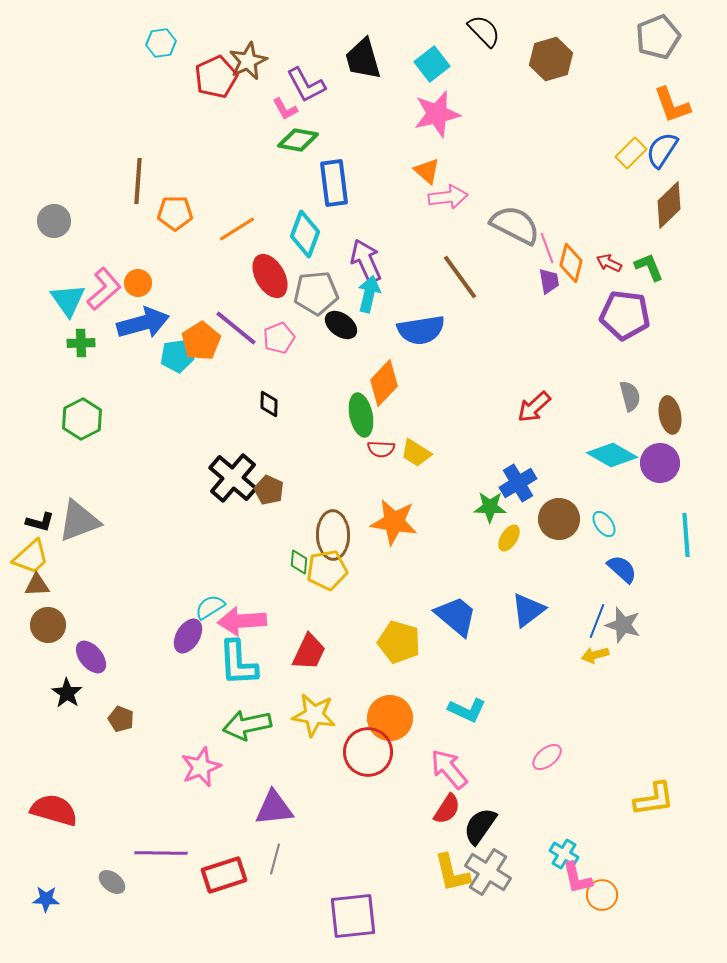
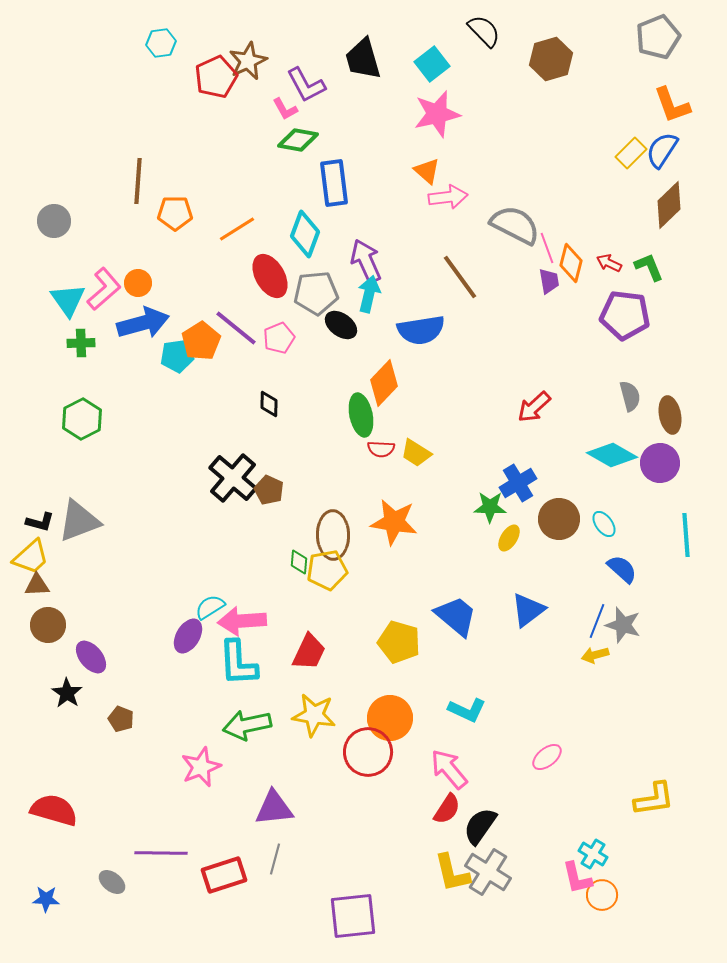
cyan cross at (564, 854): moved 29 px right
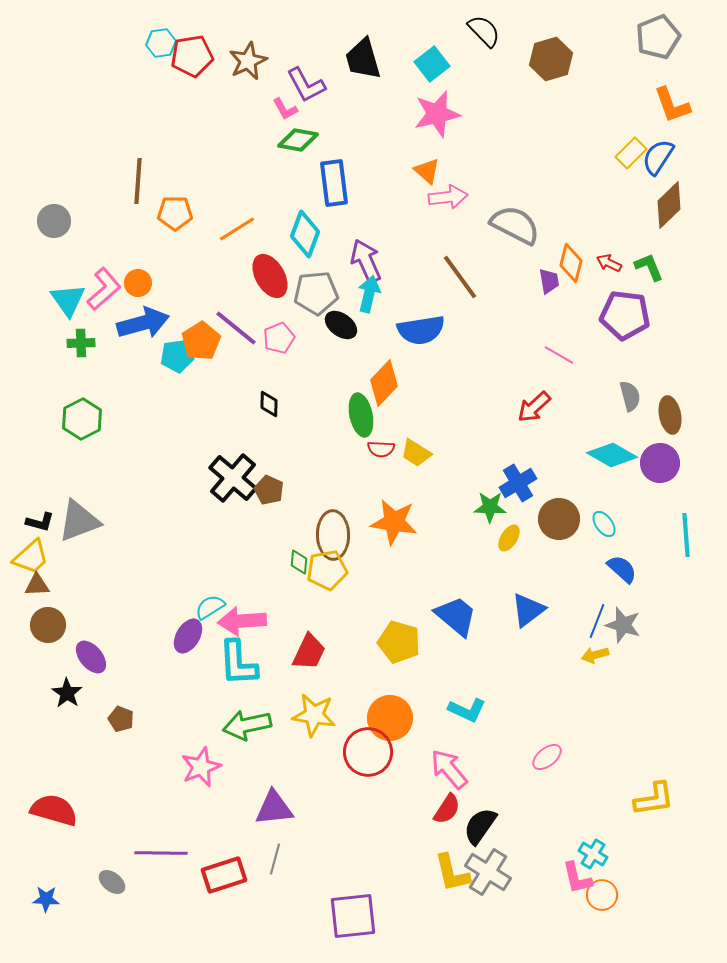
red pentagon at (216, 77): moved 24 px left, 21 px up; rotated 15 degrees clockwise
blue semicircle at (662, 150): moved 4 px left, 7 px down
pink line at (547, 248): moved 12 px right, 107 px down; rotated 40 degrees counterclockwise
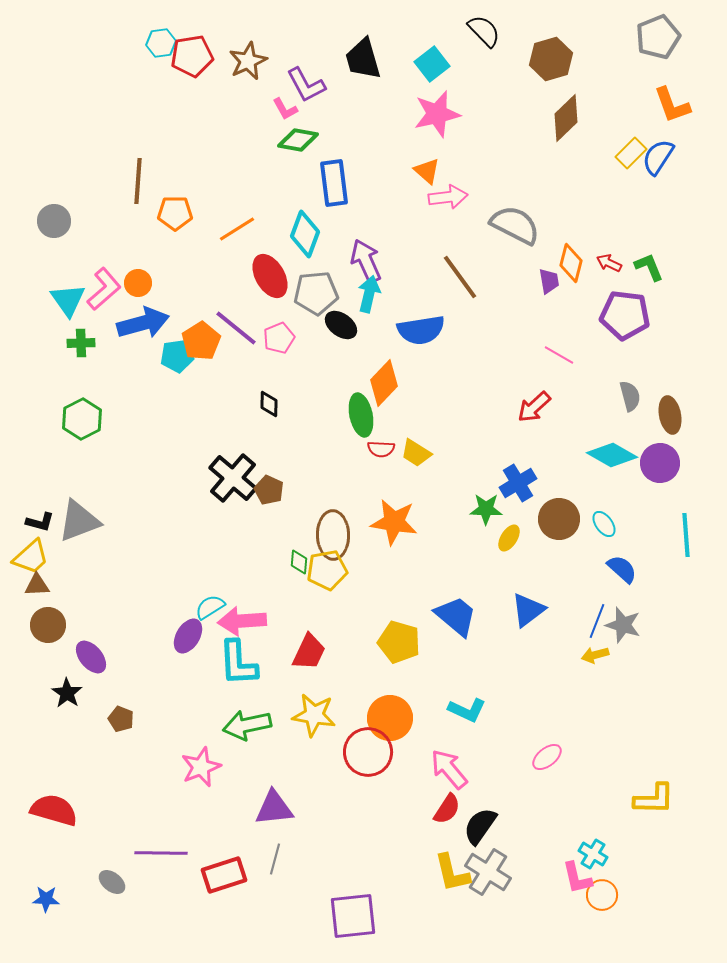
brown diamond at (669, 205): moved 103 px left, 87 px up
green star at (490, 507): moved 4 px left, 2 px down
yellow L-shape at (654, 799): rotated 9 degrees clockwise
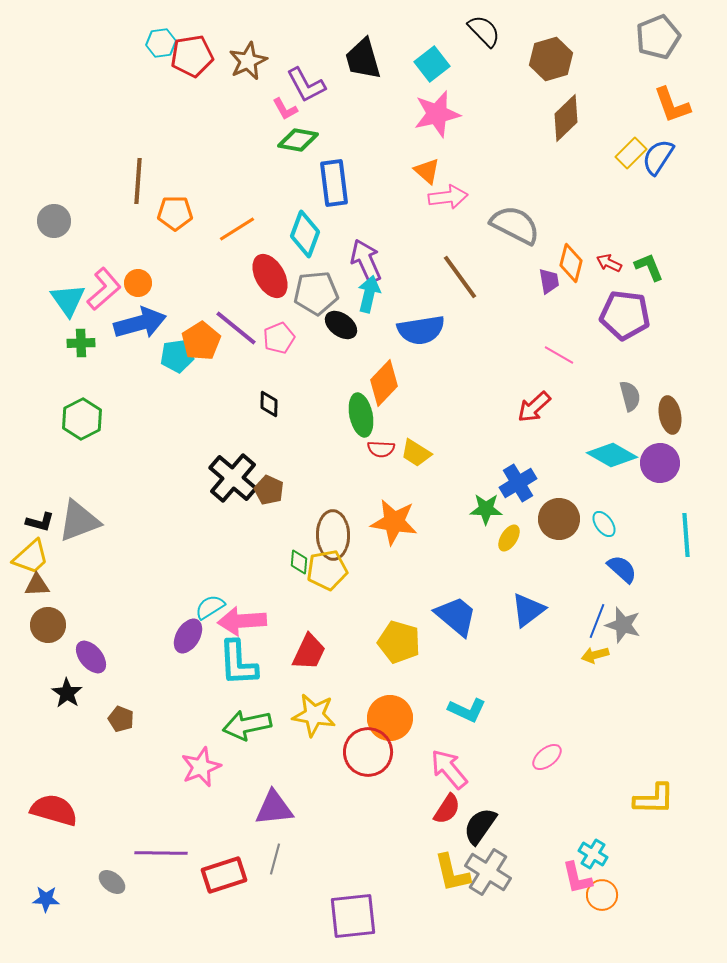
blue arrow at (143, 323): moved 3 px left
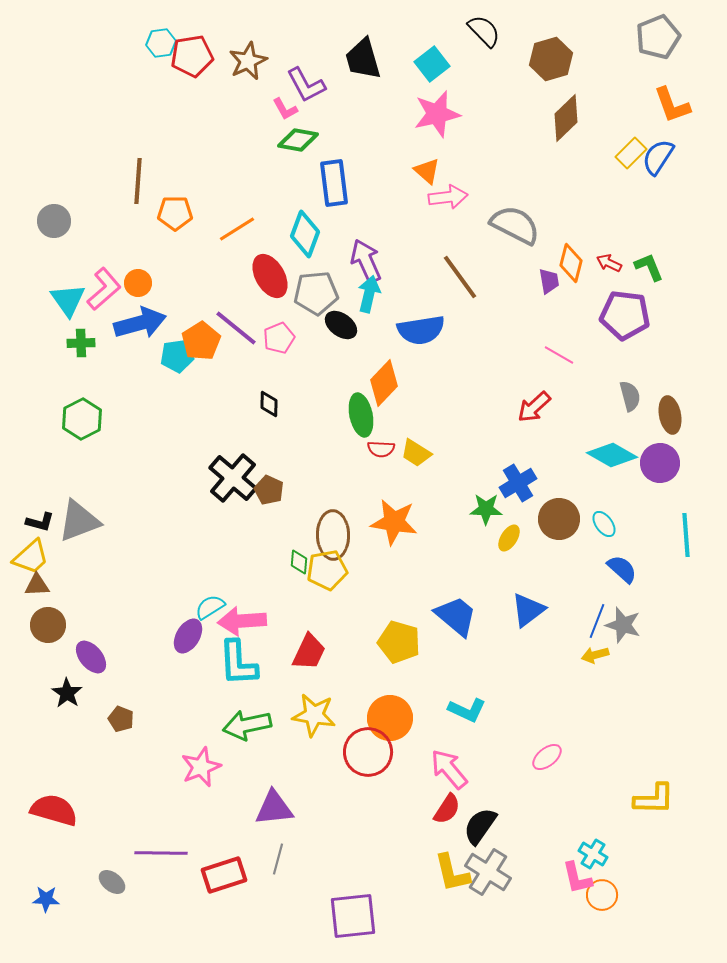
gray line at (275, 859): moved 3 px right
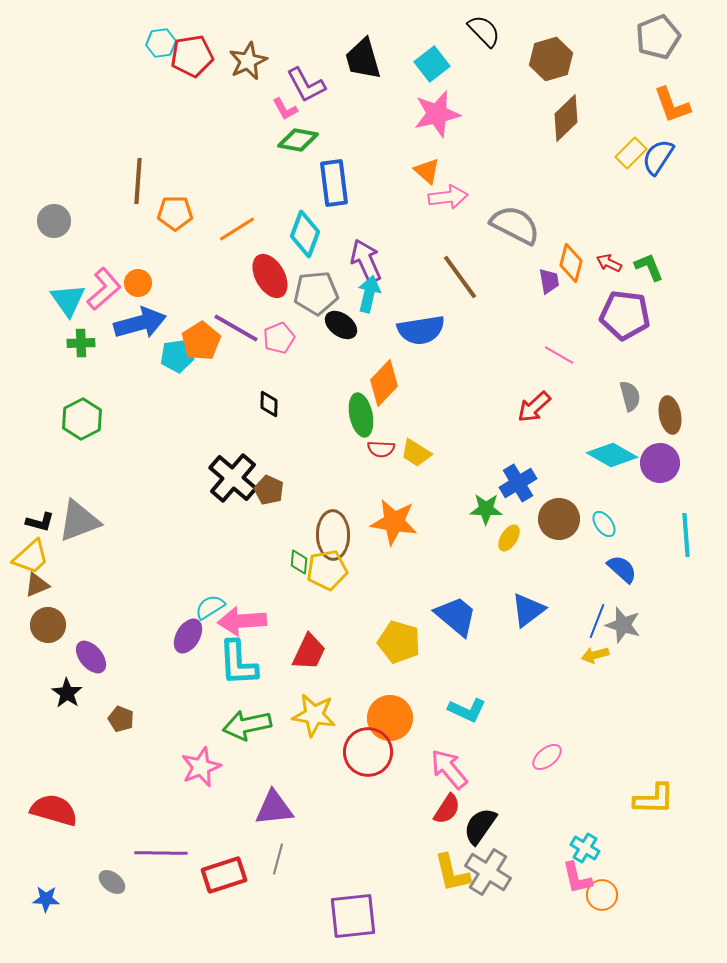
purple line at (236, 328): rotated 9 degrees counterclockwise
brown triangle at (37, 585): rotated 20 degrees counterclockwise
cyan cross at (593, 854): moved 8 px left, 6 px up
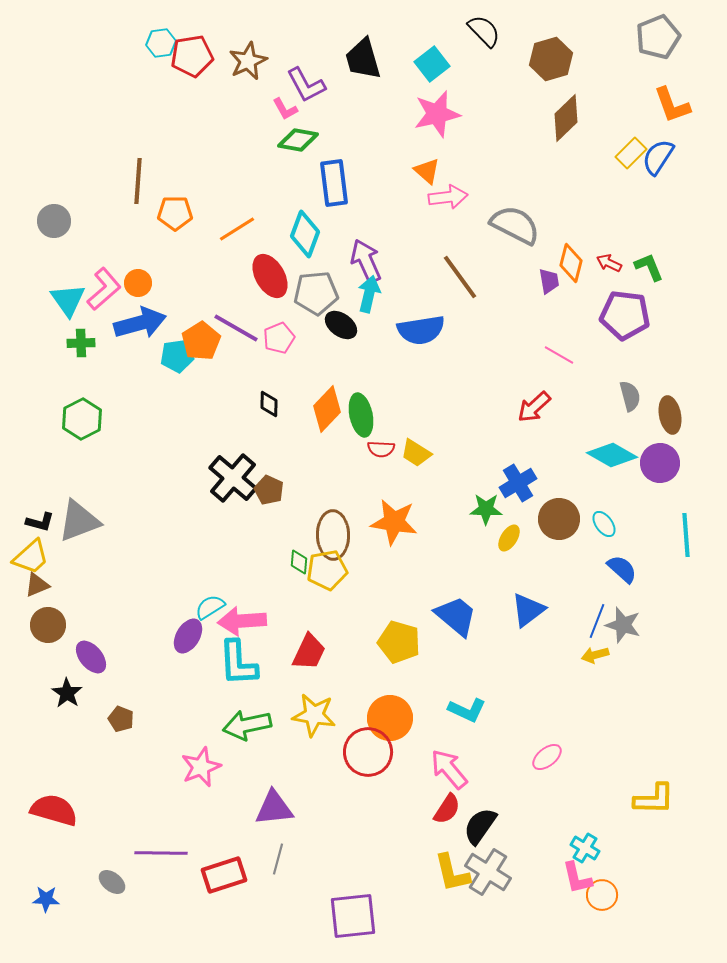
orange diamond at (384, 383): moved 57 px left, 26 px down
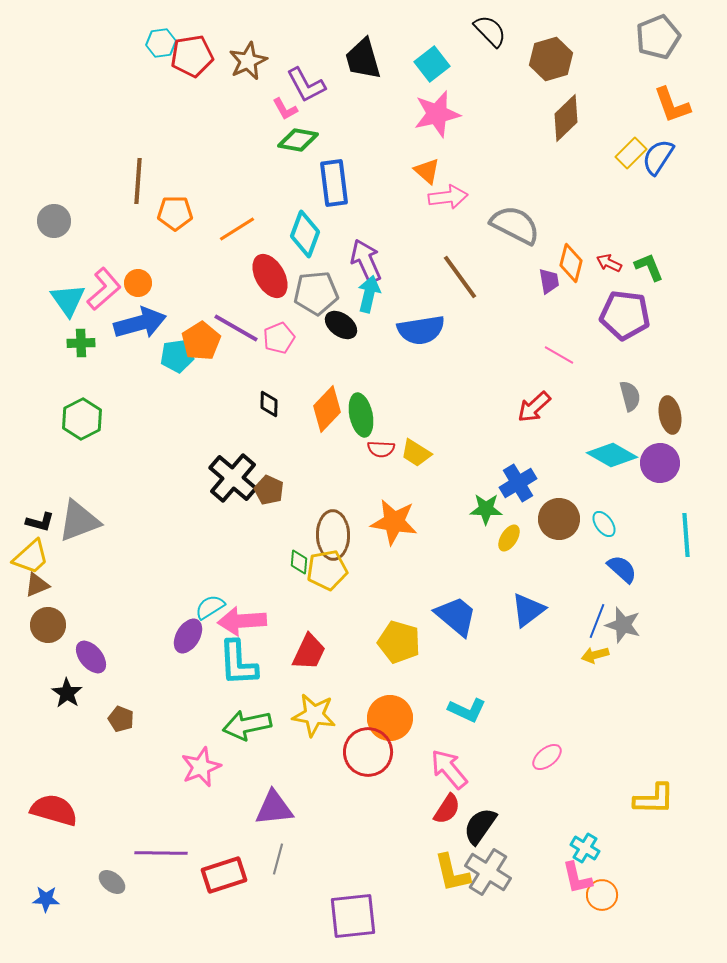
black semicircle at (484, 31): moved 6 px right
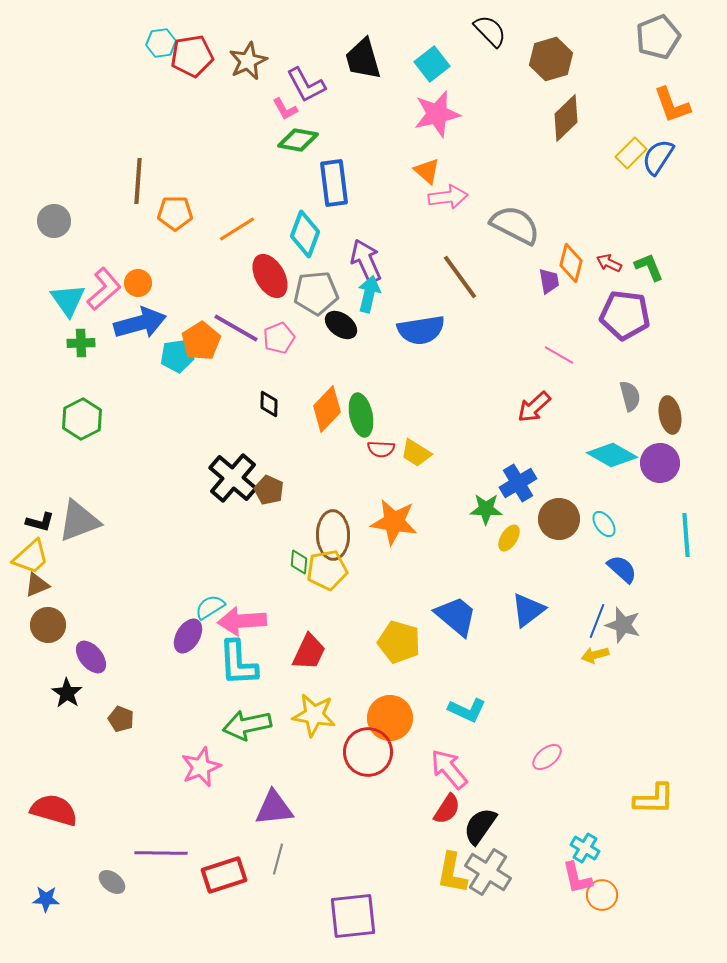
yellow L-shape at (452, 873): rotated 24 degrees clockwise
